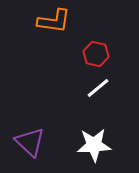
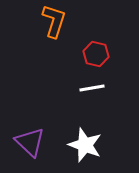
orange L-shape: rotated 80 degrees counterclockwise
white line: moved 6 px left; rotated 30 degrees clockwise
white star: moved 9 px left; rotated 24 degrees clockwise
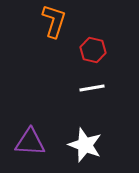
red hexagon: moved 3 px left, 4 px up
purple triangle: rotated 40 degrees counterclockwise
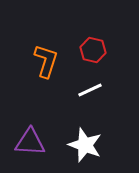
orange L-shape: moved 8 px left, 40 px down
white line: moved 2 px left, 2 px down; rotated 15 degrees counterclockwise
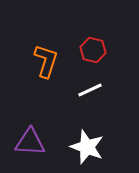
white star: moved 2 px right, 2 px down
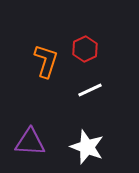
red hexagon: moved 8 px left, 1 px up; rotated 20 degrees clockwise
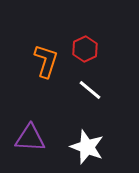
white line: rotated 65 degrees clockwise
purple triangle: moved 4 px up
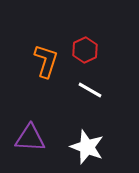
red hexagon: moved 1 px down
white line: rotated 10 degrees counterclockwise
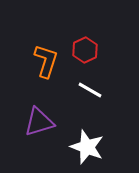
purple triangle: moved 9 px right, 16 px up; rotated 20 degrees counterclockwise
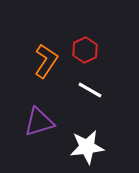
orange L-shape: rotated 16 degrees clockwise
white star: rotated 28 degrees counterclockwise
